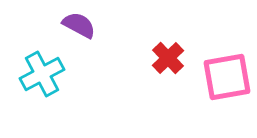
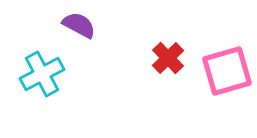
pink square: moved 6 px up; rotated 6 degrees counterclockwise
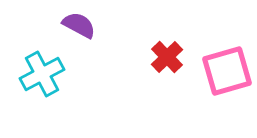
red cross: moved 1 px left, 1 px up
